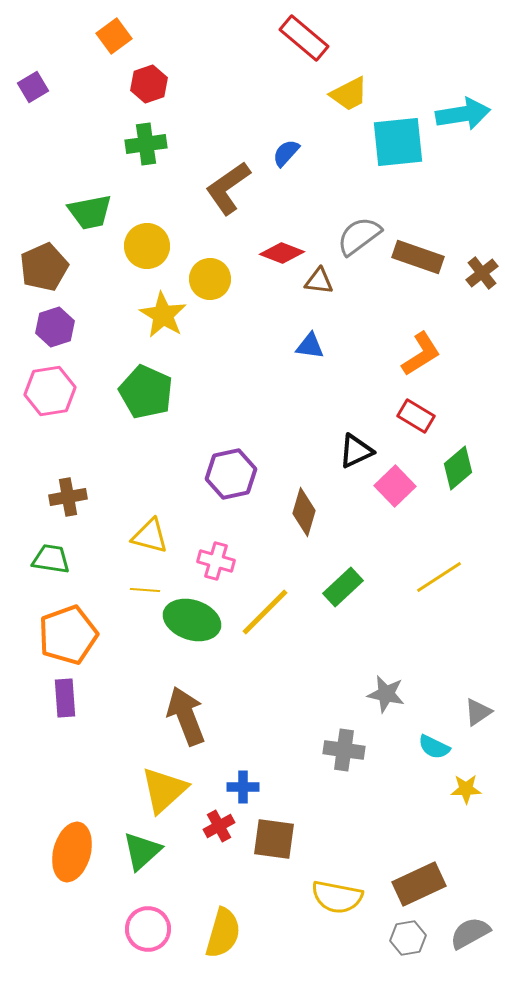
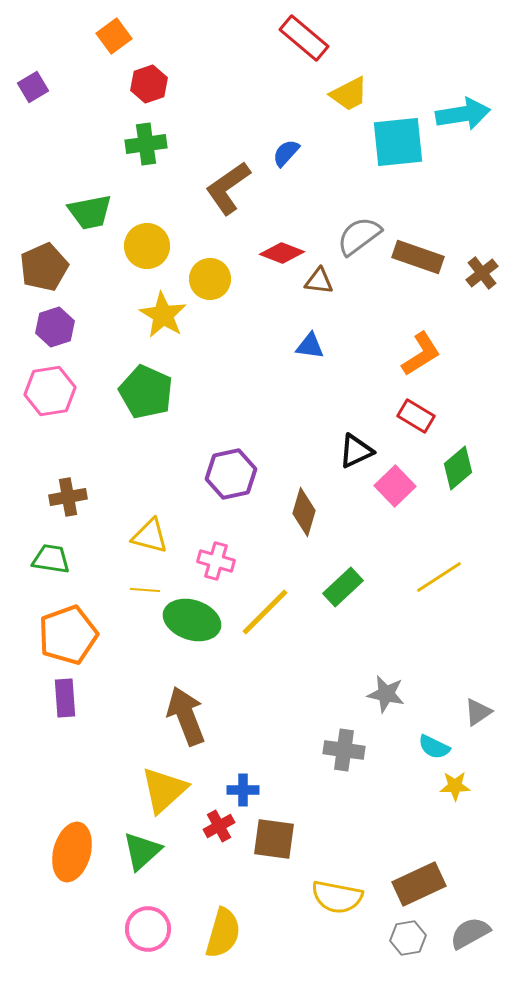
blue cross at (243, 787): moved 3 px down
yellow star at (466, 789): moved 11 px left, 3 px up
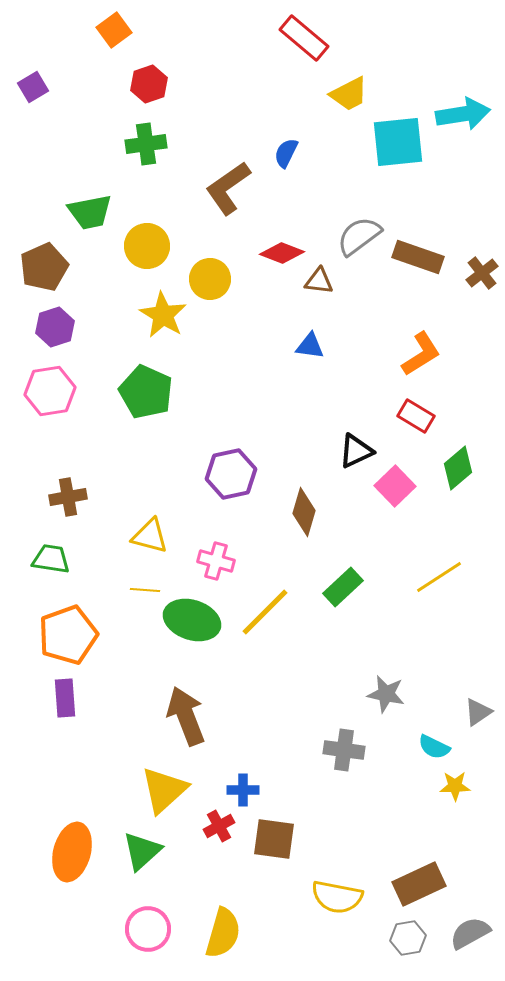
orange square at (114, 36): moved 6 px up
blue semicircle at (286, 153): rotated 16 degrees counterclockwise
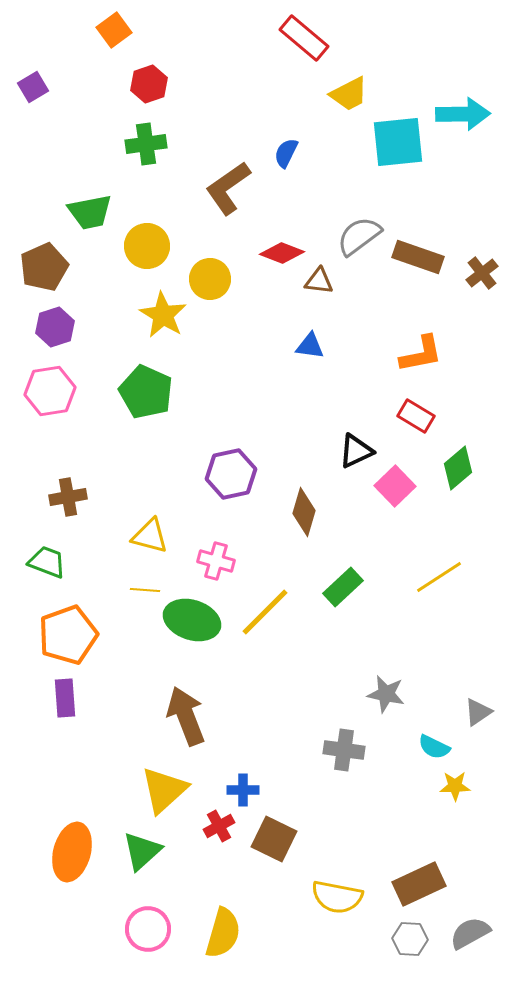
cyan arrow at (463, 114): rotated 8 degrees clockwise
orange L-shape at (421, 354): rotated 21 degrees clockwise
green trapezoid at (51, 559): moved 4 px left, 3 px down; rotated 12 degrees clockwise
brown square at (274, 839): rotated 18 degrees clockwise
gray hexagon at (408, 938): moved 2 px right, 1 px down; rotated 12 degrees clockwise
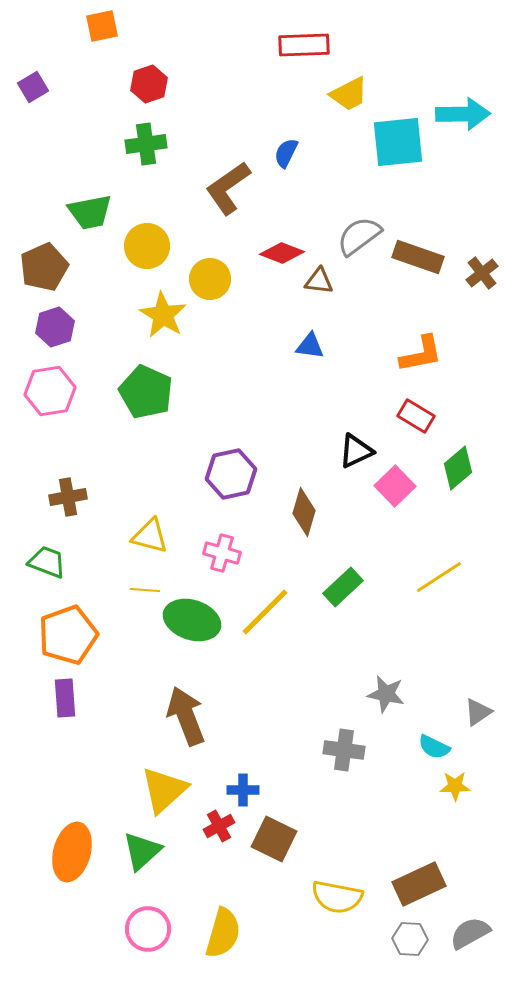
orange square at (114, 30): moved 12 px left, 4 px up; rotated 24 degrees clockwise
red rectangle at (304, 38): moved 7 px down; rotated 42 degrees counterclockwise
pink cross at (216, 561): moved 6 px right, 8 px up
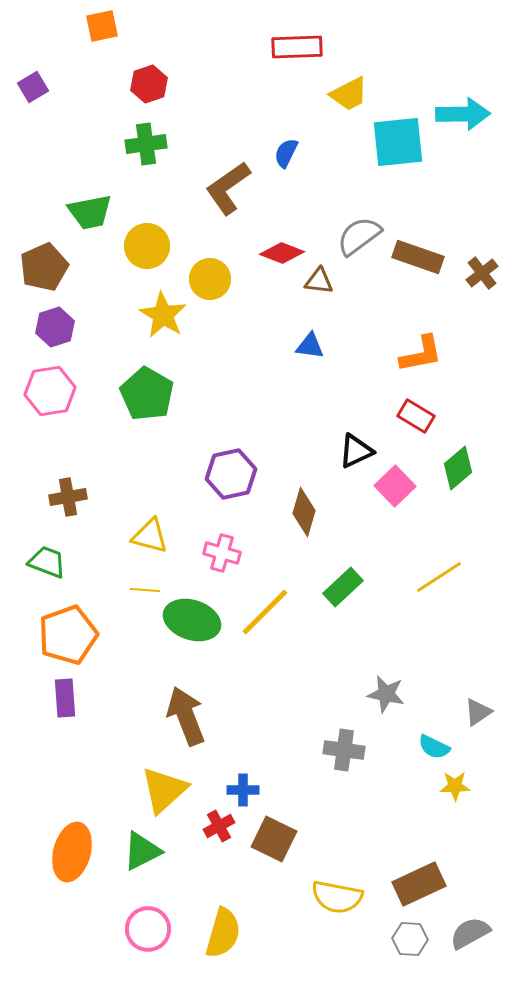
red rectangle at (304, 45): moved 7 px left, 2 px down
green pentagon at (146, 392): moved 1 px right, 2 px down; rotated 6 degrees clockwise
green triangle at (142, 851): rotated 15 degrees clockwise
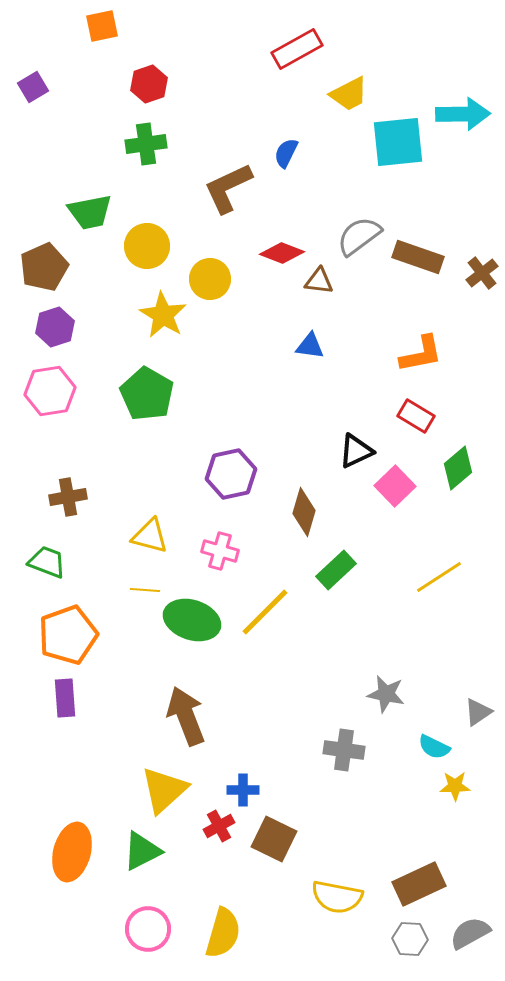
red rectangle at (297, 47): moved 2 px down; rotated 27 degrees counterclockwise
brown L-shape at (228, 188): rotated 10 degrees clockwise
pink cross at (222, 553): moved 2 px left, 2 px up
green rectangle at (343, 587): moved 7 px left, 17 px up
